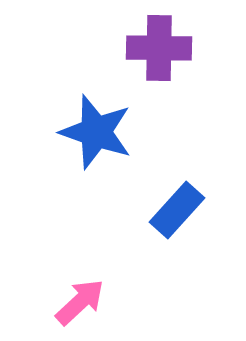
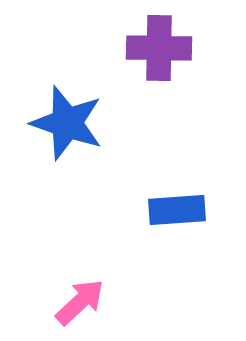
blue star: moved 29 px left, 9 px up
blue rectangle: rotated 44 degrees clockwise
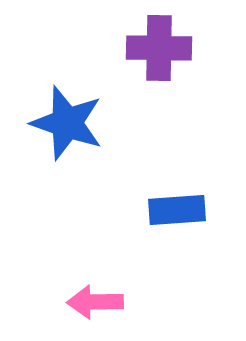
pink arrow: moved 15 px right; rotated 138 degrees counterclockwise
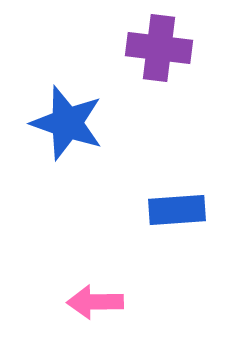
purple cross: rotated 6 degrees clockwise
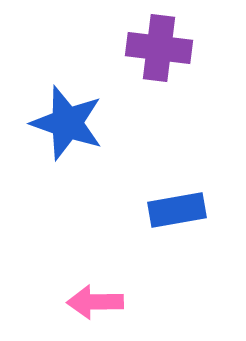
blue rectangle: rotated 6 degrees counterclockwise
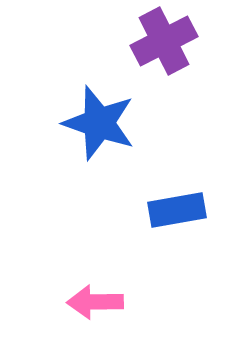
purple cross: moved 5 px right, 7 px up; rotated 34 degrees counterclockwise
blue star: moved 32 px right
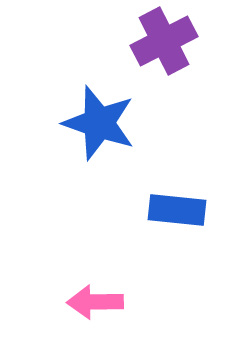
blue rectangle: rotated 16 degrees clockwise
